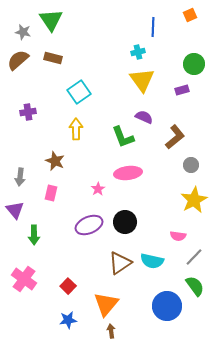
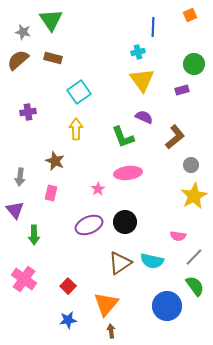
yellow star: moved 4 px up
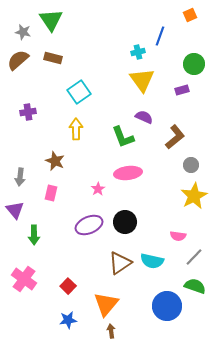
blue line: moved 7 px right, 9 px down; rotated 18 degrees clockwise
green semicircle: rotated 35 degrees counterclockwise
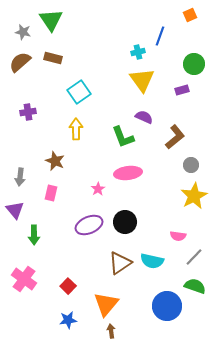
brown semicircle: moved 2 px right, 2 px down
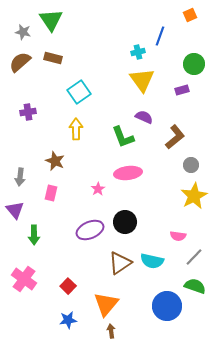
purple ellipse: moved 1 px right, 5 px down
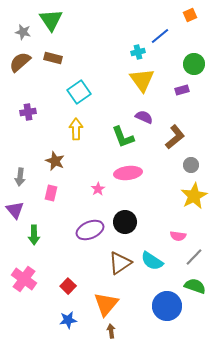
blue line: rotated 30 degrees clockwise
cyan semicircle: rotated 20 degrees clockwise
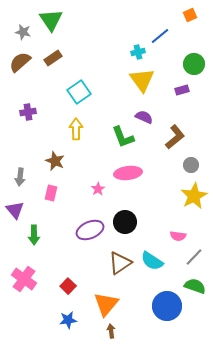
brown rectangle: rotated 48 degrees counterclockwise
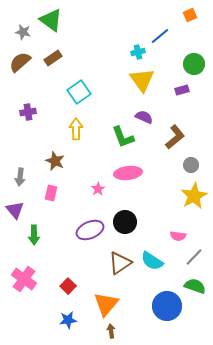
green triangle: rotated 20 degrees counterclockwise
